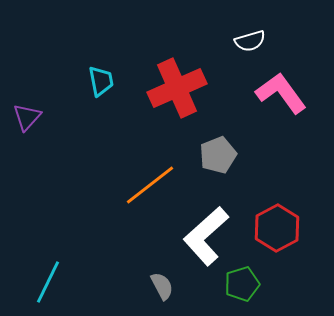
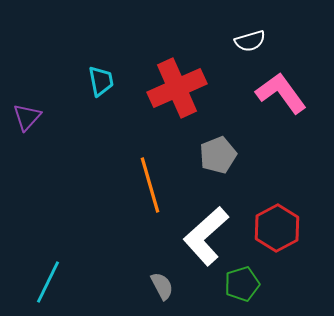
orange line: rotated 68 degrees counterclockwise
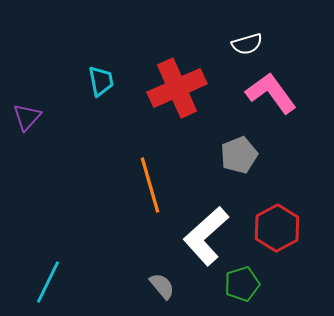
white semicircle: moved 3 px left, 3 px down
pink L-shape: moved 10 px left
gray pentagon: moved 21 px right
gray semicircle: rotated 12 degrees counterclockwise
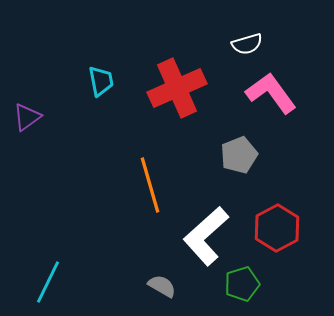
purple triangle: rotated 12 degrees clockwise
gray semicircle: rotated 20 degrees counterclockwise
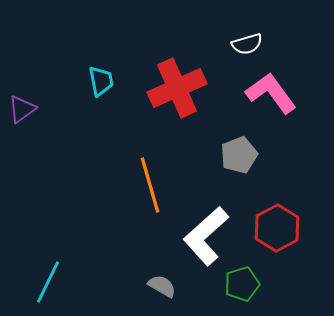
purple triangle: moved 5 px left, 8 px up
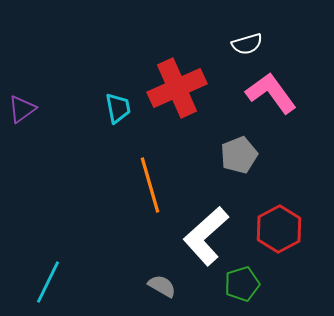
cyan trapezoid: moved 17 px right, 27 px down
red hexagon: moved 2 px right, 1 px down
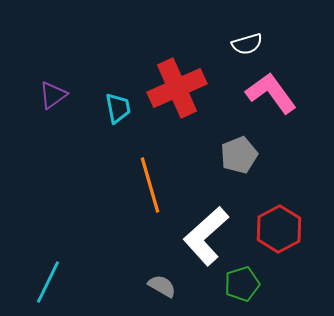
purple triangle: moved 31 px right, 14 px up
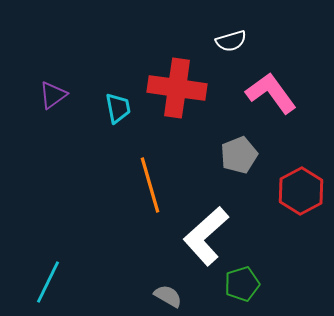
white semicircle: moved 16 px left, 3 px up
red cross: rotated 32 degrees clockwise
red hexagon: moved 22 px right, 38 px up
gray semicircle: moved 6 px right, 10 px down
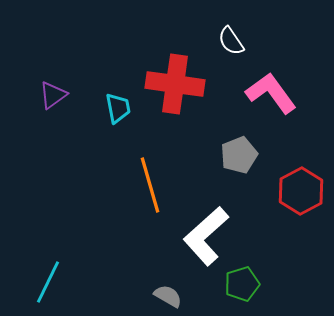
white semicircle: rotated 72 degrees clockwise
red cross: moved 2 px left, 4 px up
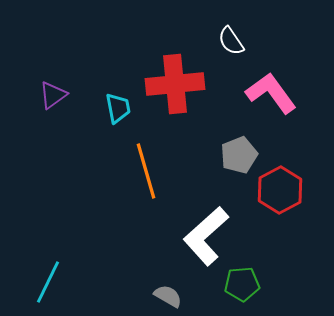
red cross: rotated 14 degrees counterclockwise
orange line: moved 4 px left, 14 px up
red hexagon: moved 21 px left, 1 px up
green pentagon: rotated 12 degrees clockwise
